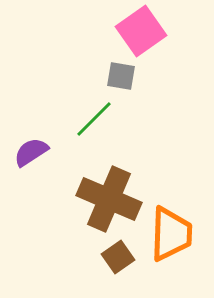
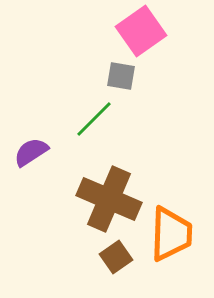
brown square: moved 2 px left
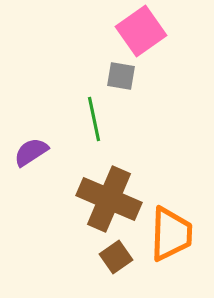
green line: rotated 57 degrees counterclockwise
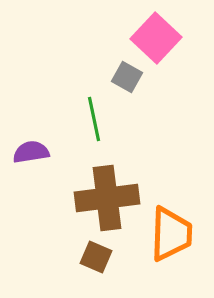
pink square: moved 15 px right, 7 px down; rotated 12 degrees counterclockwise
gray square: moved 6 px right, 1 px down; rotated 20 degrees clockwise
purple semicircle: rotated 24 degrees clockwise
brown cross: moved 2 px left, 1 px up; rotated 30 degrees counterclockwise
brown square: moved 20 px left; rotated 32 degrees counterclockwise
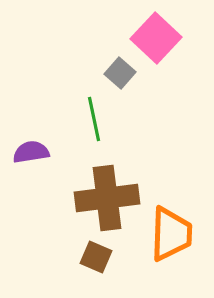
gray square: moved 7 px left, 4 px up; rotated 12 degrees clockwise
